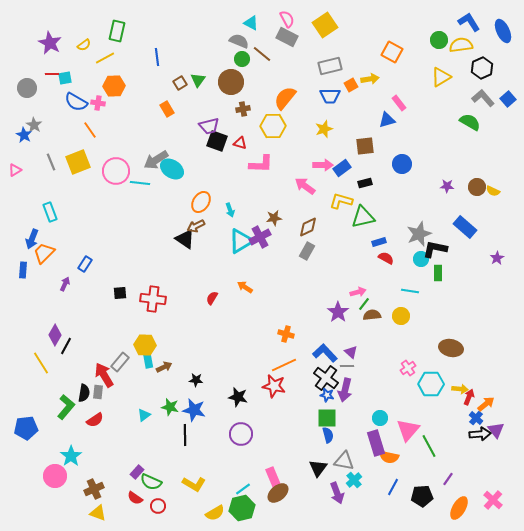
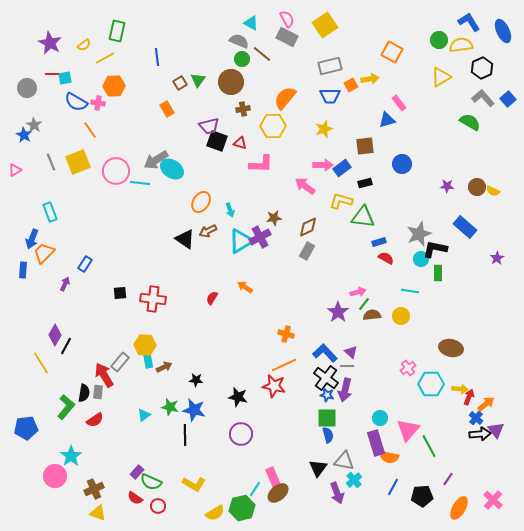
green triangle at (363, 217): rotated 20 degrees clockwise
brown arrow at (196, 226): moved 12 px right, 5 px down
cyan line at (243, 489): moved 12 px right; rotated 21 degrees counterclockwise
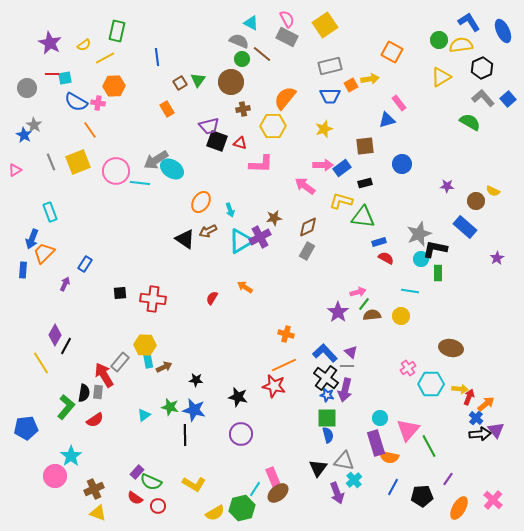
brown circle at (477, 187): moved 1 px left, 14 px down
